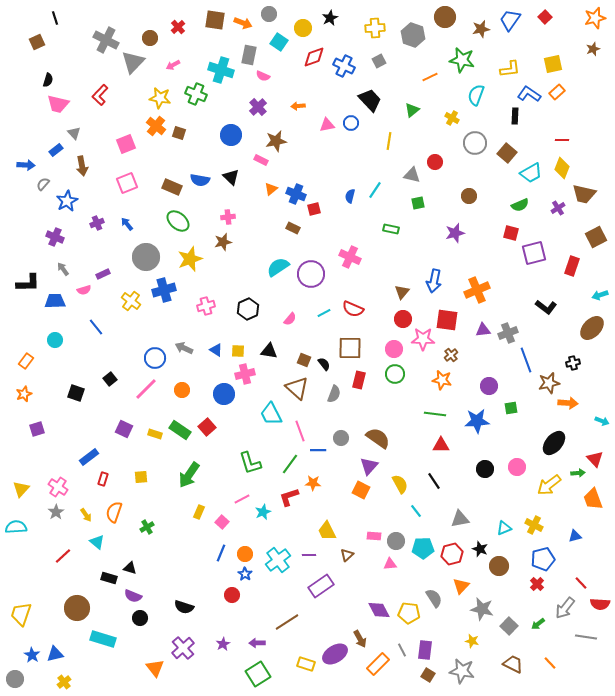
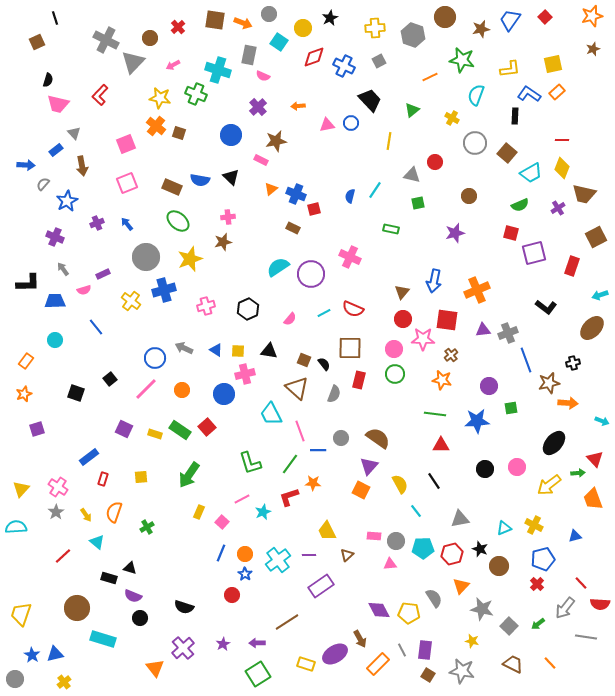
orange star at (595, 18): moved 3 px left, 2 px up
cyan cross at (221, 70): moved 3 px left
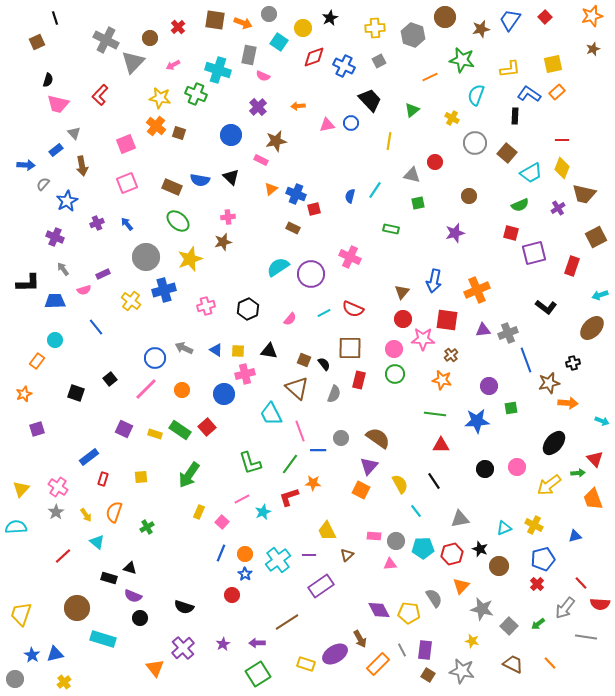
orange rectangle at (26, 361): moved 11 px right
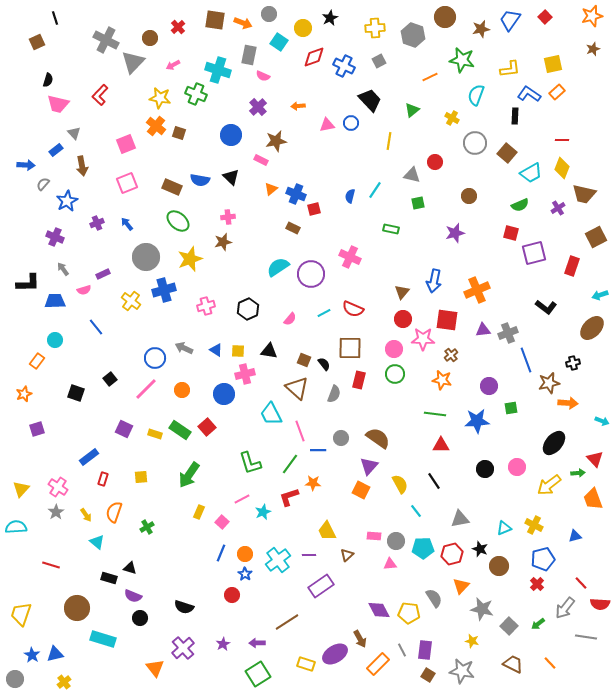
red line at (63, 556): moved 12 px left, 9 px down; rotated 60 degrees clockwise
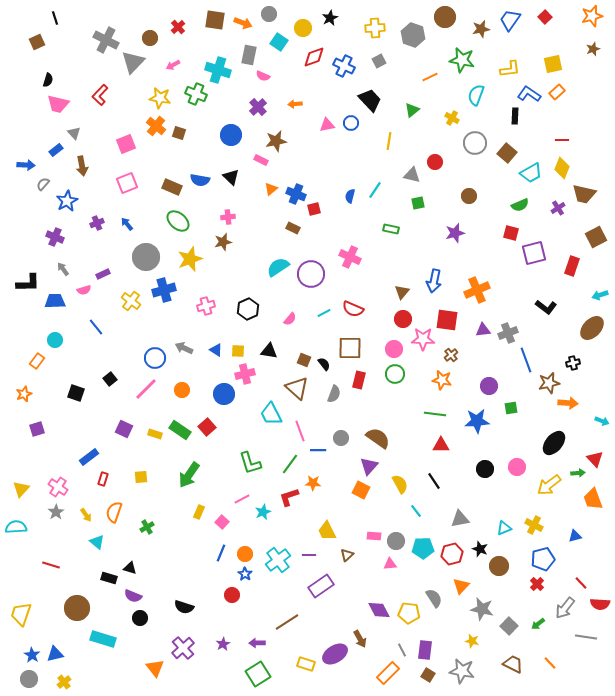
orange arrow at (298, 106): moved 3 px left, 2 px up
orange rectangle at (378, 664): moved 10 px right, 9 px down
gray circle at (15, 679): moved 14 px right
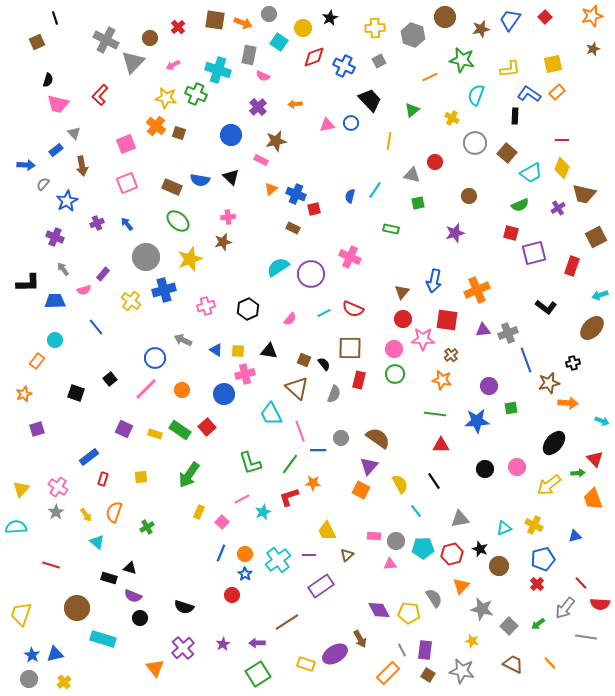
yellow star at (160, 98): moved 6 px right
purple rectangle at (103, 274): rotated 24 degrees counterclockwise
gray arrow at (184, 348): moved 1 px left, 8 px up
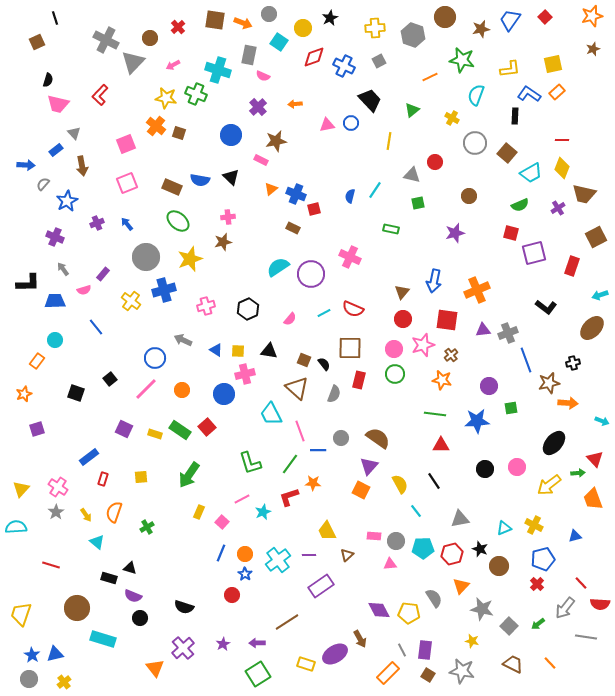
pink star at (423, 339): moved 6 px down; rotated 20 degrees counterclockwise
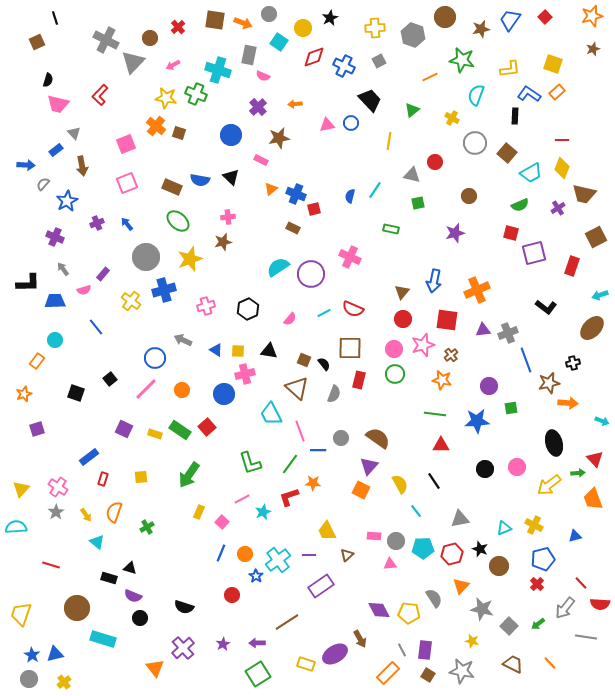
yellow square at (553, 64): rotated 30 degrees clockwise
brown star at (276, 141): moved 3 px right, 3 px up
black ellipse at (554, 443): rotated 55 degrees counterclockwise
blue star at (245, 574): moved 11 px right, 2 px down
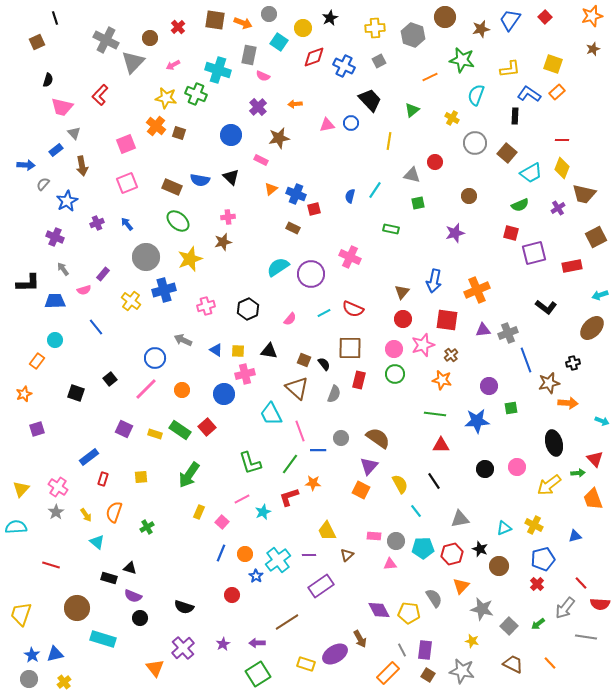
pink trapezoid at (58, 104): moved 4 px right, 3 px down
red rectangle at (572, 266): rotated 60 degrees clockwise
